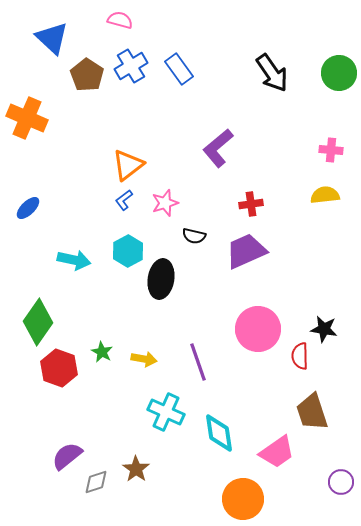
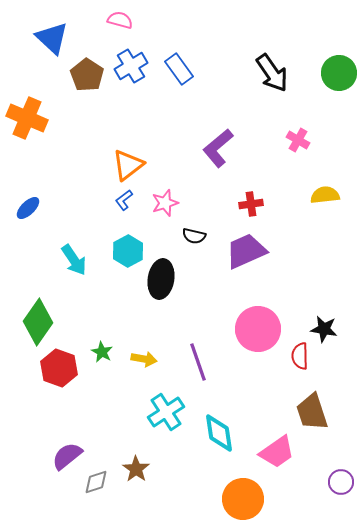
pink cross: moved 33 px left, 10 px up; rotated 25 degrees clockwise
cyan arrow: rotated 44 degrees clockwise
cyan cross: rotated 33 degrees clockwise
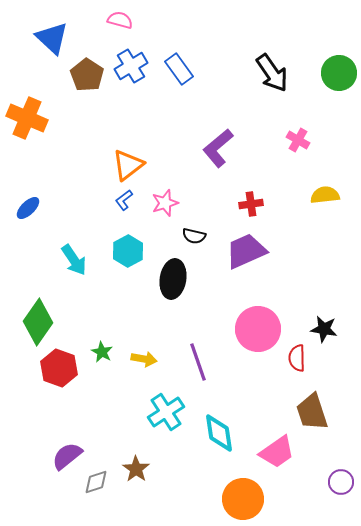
black ellipse: moved 12 px right
red semicircle: moved 3 px left, 2 px down
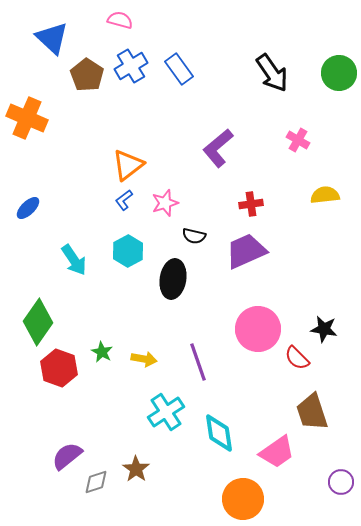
red semicircle: rotated 44 degrees counterclockwise
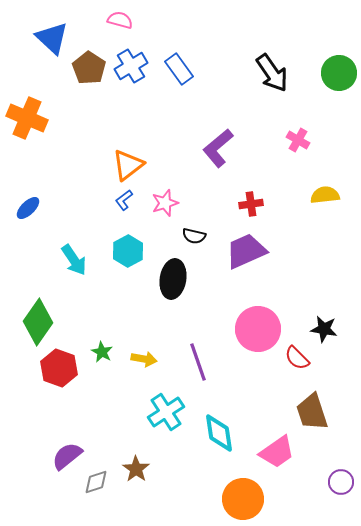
brown pentagon: moved 2 px right, 7 px up
